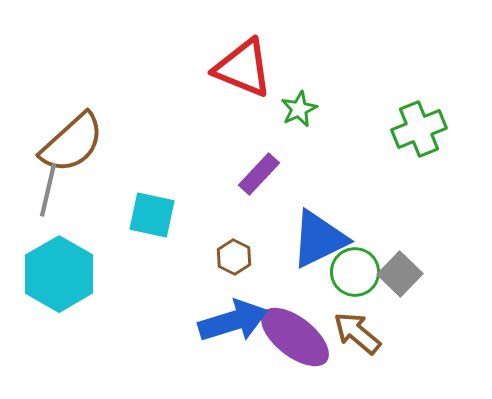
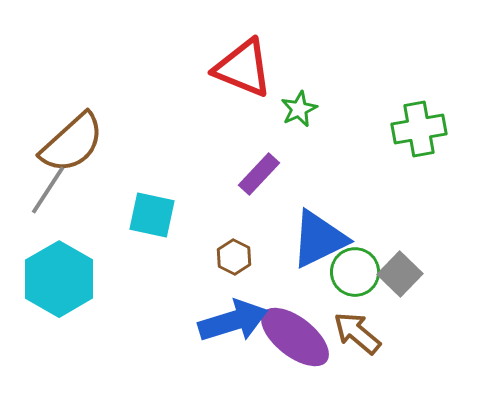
green cross: rotated 12 degrees clockwise
gray line: rotated 20 degrees clockwise
cyan hexagon: moved 5 px down
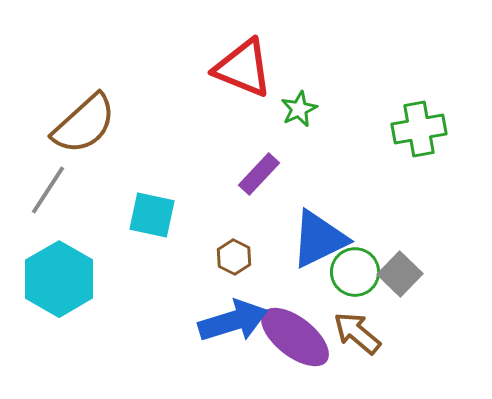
brown semicircle: moved 12 px right, 19 px up
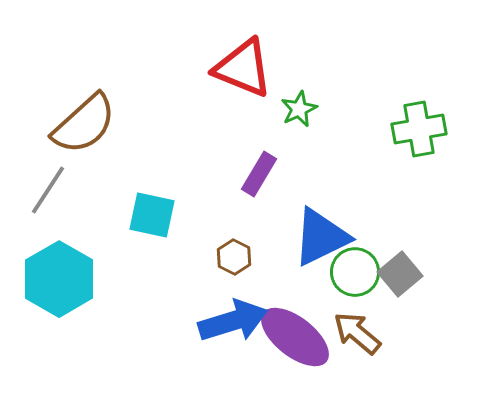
purple rectangle: rotated 12 degrees counterclockwise
blue triangle: moved 2 px right, 2 px up
gray square: rotated 6 degrees clockwise
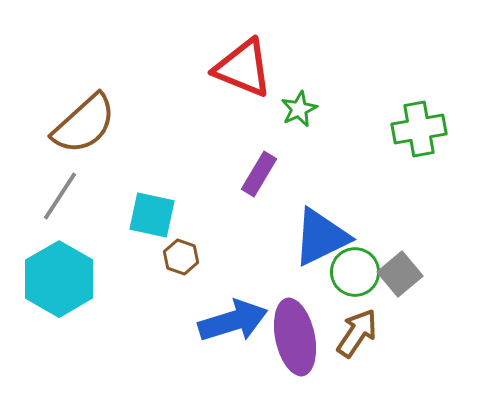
gray line: moved 12 px right, 6 px down
brown hexagon: moved 53 px left; rotated 8 degrees counterclockwise
brown arrow: rotated 84 degrees clockwise
purple ellipse: rotated 40 degrees clockwise
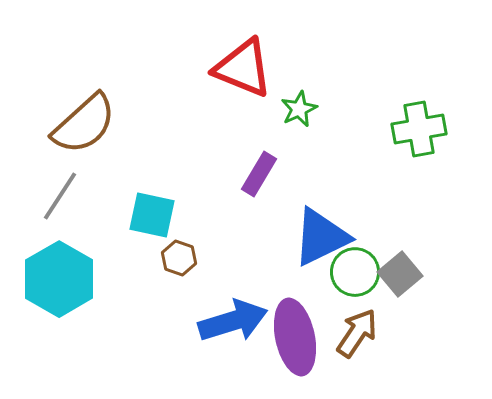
brown hexagon: moved 2 px left, 1 px down
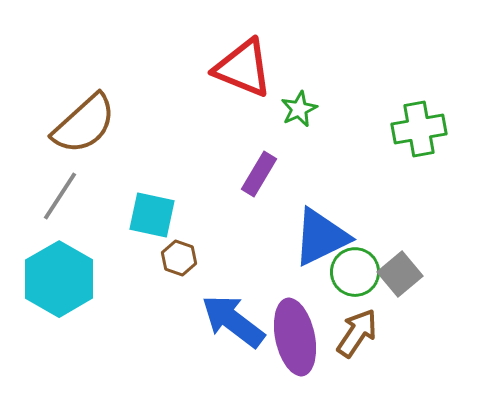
blue arrow: rotated 126 degrees counterclockwise
